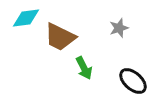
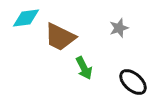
black ellipse: moved 1 px down
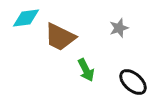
green arrow: moved 2 px right, 2 px down
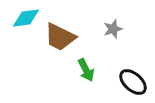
gray star: moved 6 px left, 1 px down
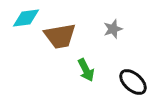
brown trapezoid: moved 1 px up; rotated 36 degrees counterclockwise
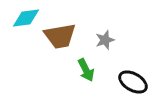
gray star: moved 8 px left, 11 px down
black ellipse: rotated 12 degrees counterclockwise
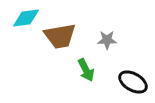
gray star: moved 2 px right; rotated 18 degrees clockwise
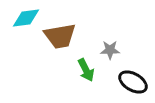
gray star: moved 3 px right, 10 px down
